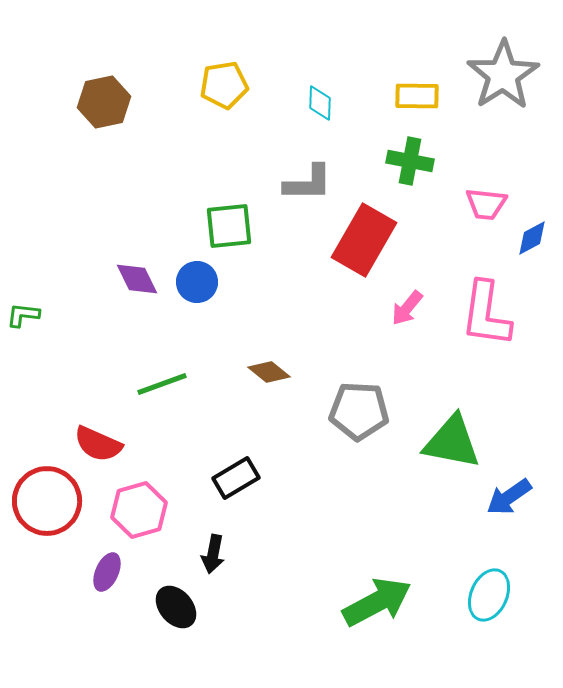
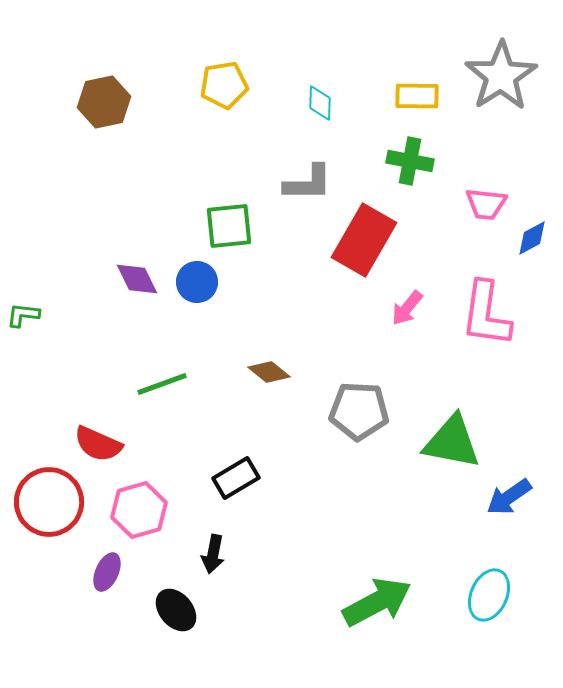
gray star: moved 2 px left, 1 px down
red circle: moved 2 px right, 1 px down
black ellipse: moved 3 px down
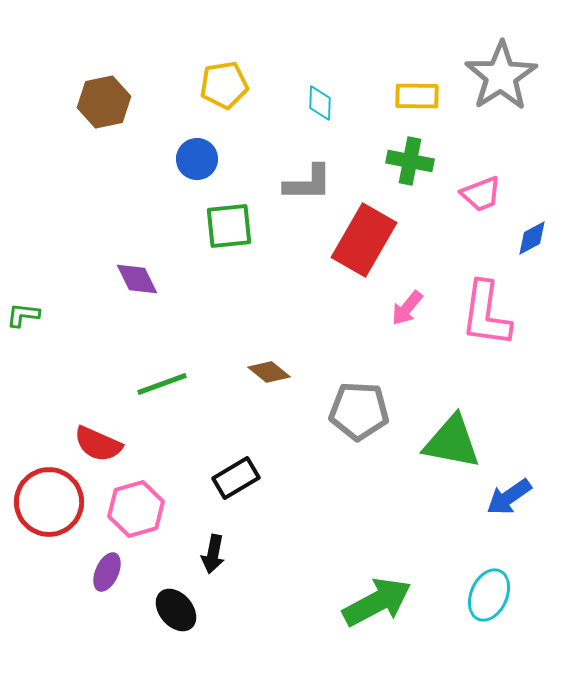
pink trapezoid: moved 5 px left, 10 px up; rotated 27 degrees counterclockwise
blue circle: moved 123 px up
pink hexagon: moved 3 px left, 1 px up
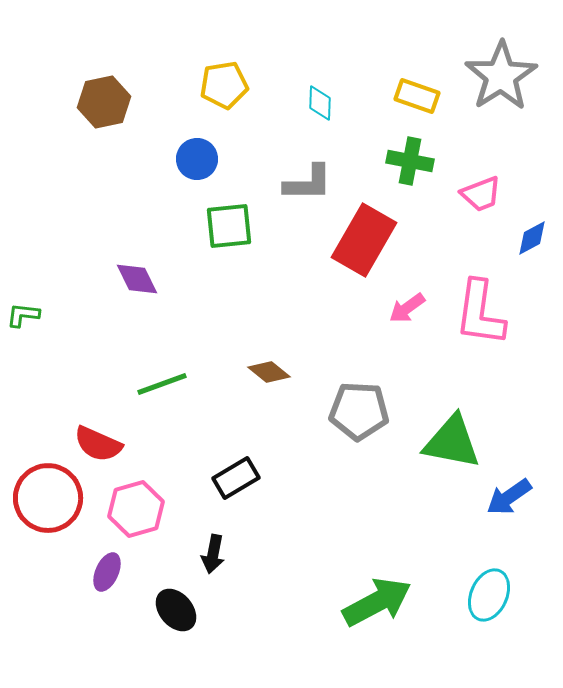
yellow rectangle: rotated 18 degrees clockwise
pink arrow: rotated 15 degrees clockwise
pink L-shape: moved 6 px left, 1 px up
red circle: moved 1 px left, 4 px up
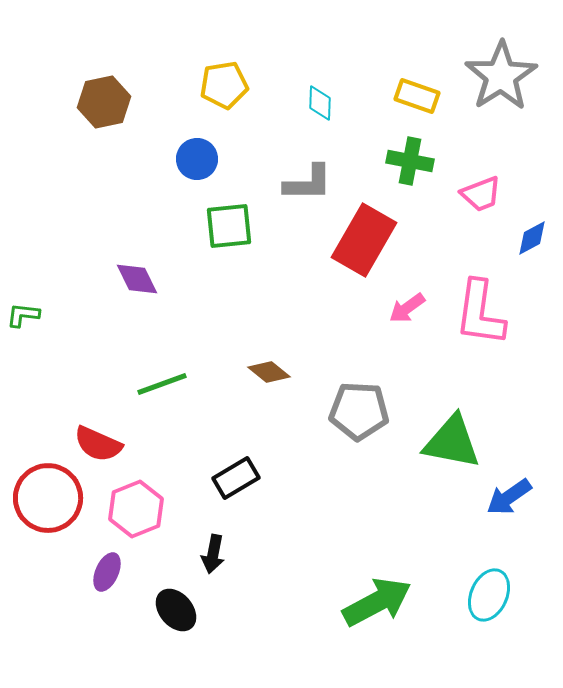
pink hexagon: rotated 6 degrees counterclockwise
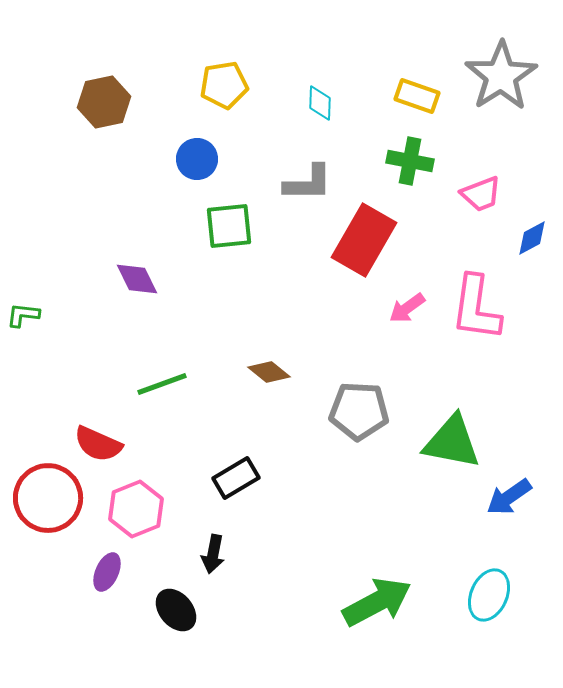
pink L-shape: moved 4 px left, 5 px up
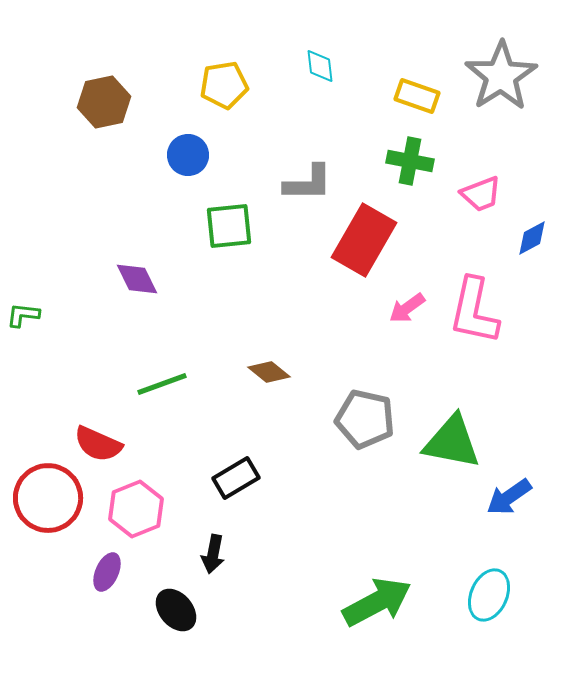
cyan diamond: moved 37 px up; rotated 9 degrees counterclockwise
blue circle: moved 9 px left, 4 px up
pink L-shape: moved 2 px left, 3 px down; rotated 4 degrees clockwise
gray pentagon: moved 6 px right, 8 px down; rotated 10 degrees clockwise
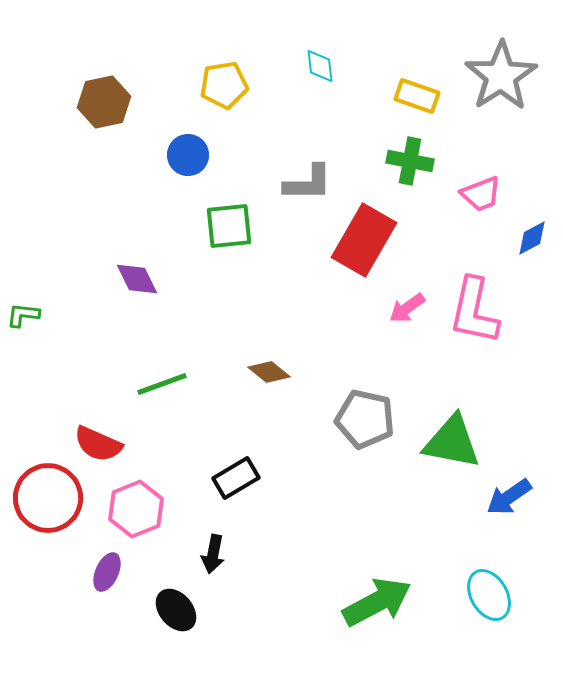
cyan ellipse: rotated 54 degrees counterclockwise
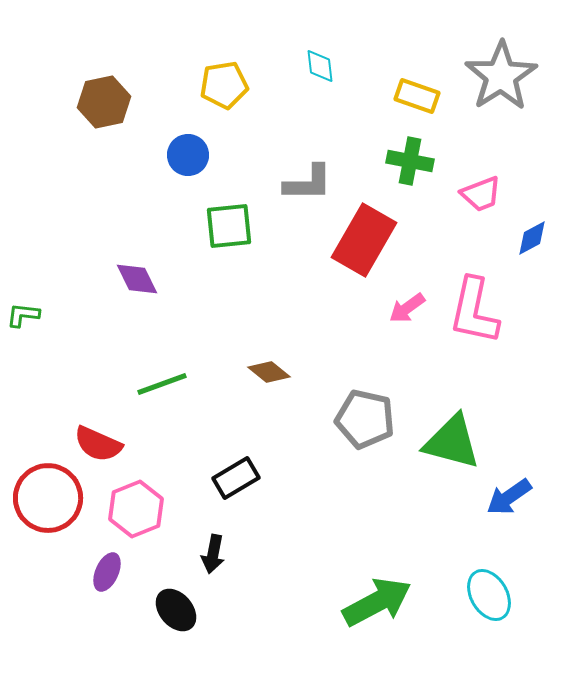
green triangle: rotated 4 degrees clockwise
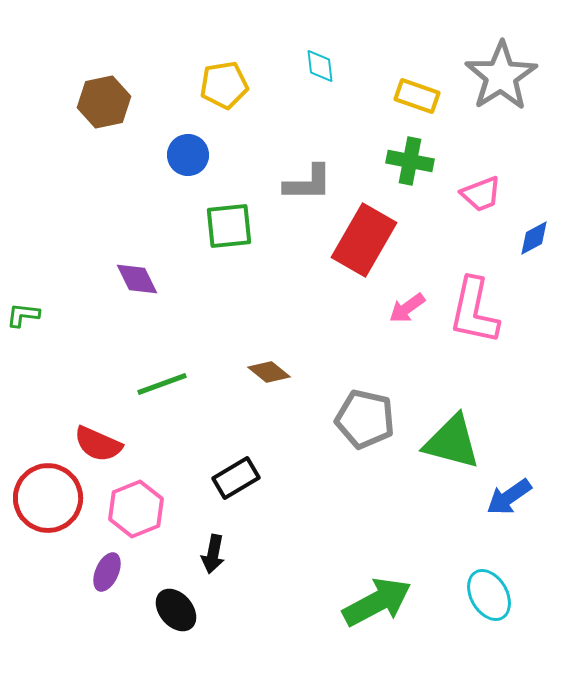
blue diamond: moved 2 px right
